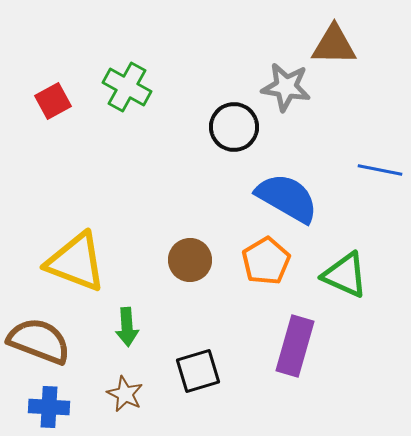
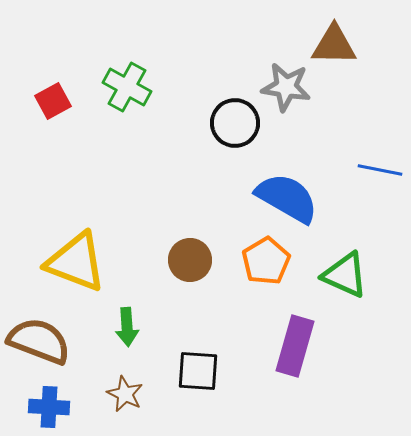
black circle: moved 1 px right, 4 px up
black square: rotated 21 degrees clockwise
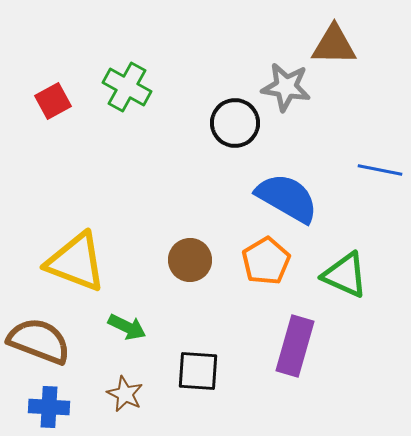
green arrow: rotated 60 degrees counterclockwise
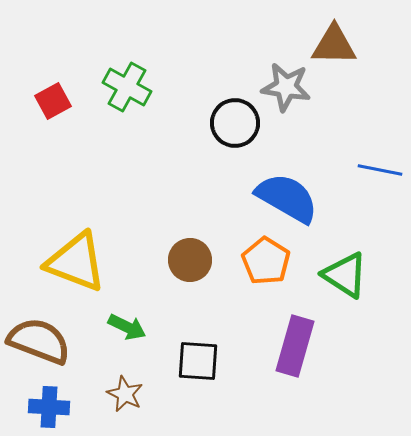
orange pentagon: rotated 9 degrees counterclockwise
green triangle: rotated 9 degrees clockwise
black square: moved 10 px up
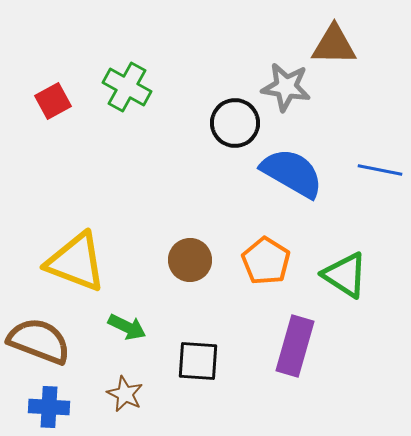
blue semicircle: moved 5 px right, 25 px up
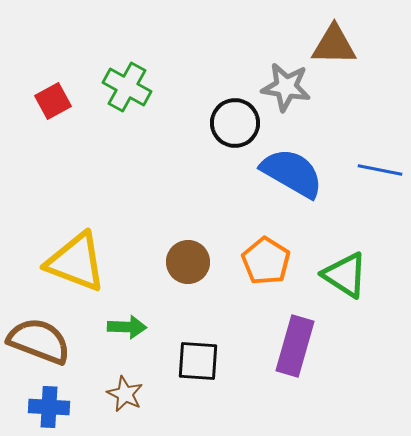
brown circle: moved 2 px left, 2 px down
green arrow: rotated 24 degrees counterclockwise
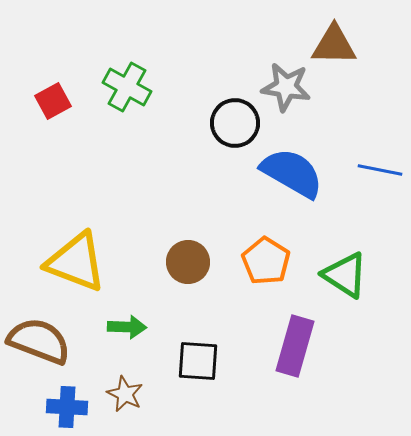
blue cross: moved 18 px right
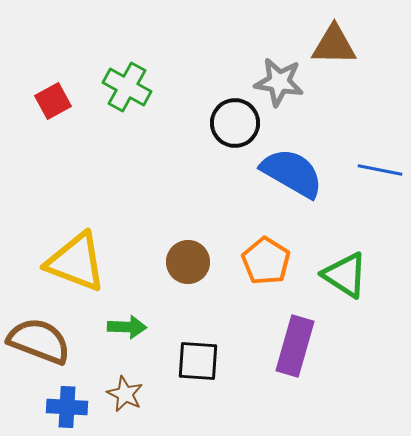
gray star: moved 7 px left, 5 px up
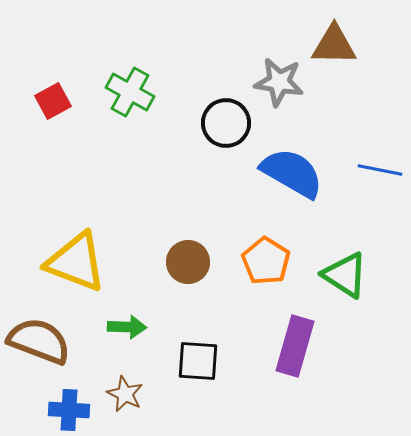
green cross: moved 3 px right, 5 px down
black circle: moved 9 px left
blue cross: moved 2 px right, 3 px down
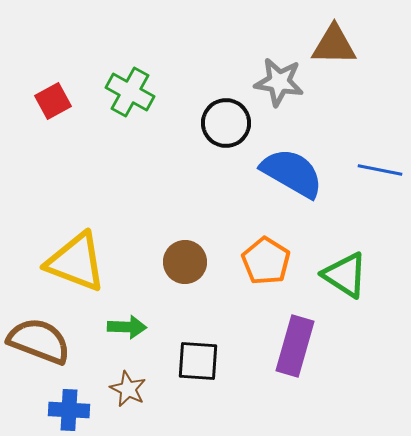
brown circle: moved 3 px left
brown star: moved 3 px right, 5 px up
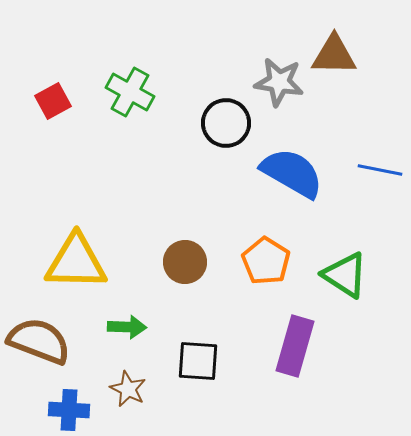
brown triangle: moved 10 px down
yellow triangle: rotated 20 degrees counterclockwise
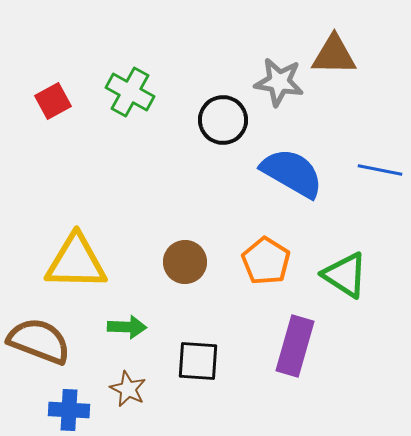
black circle: moved 3 px left, 3 px up
